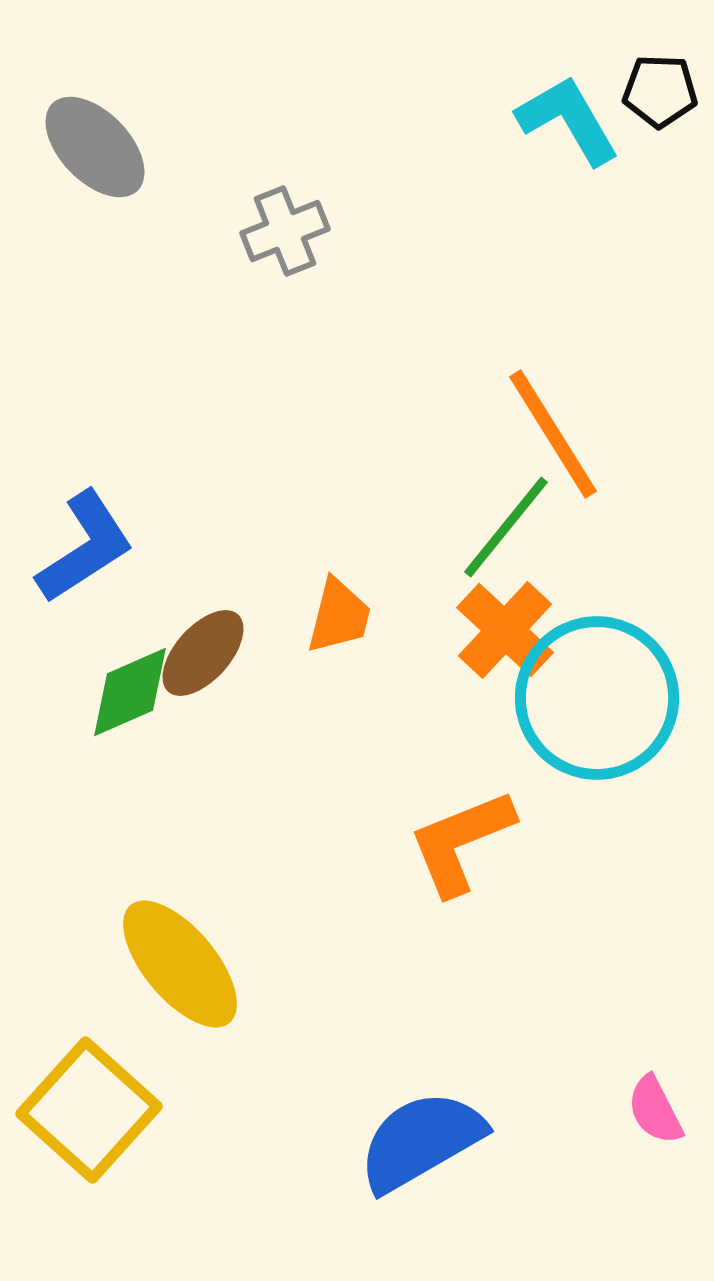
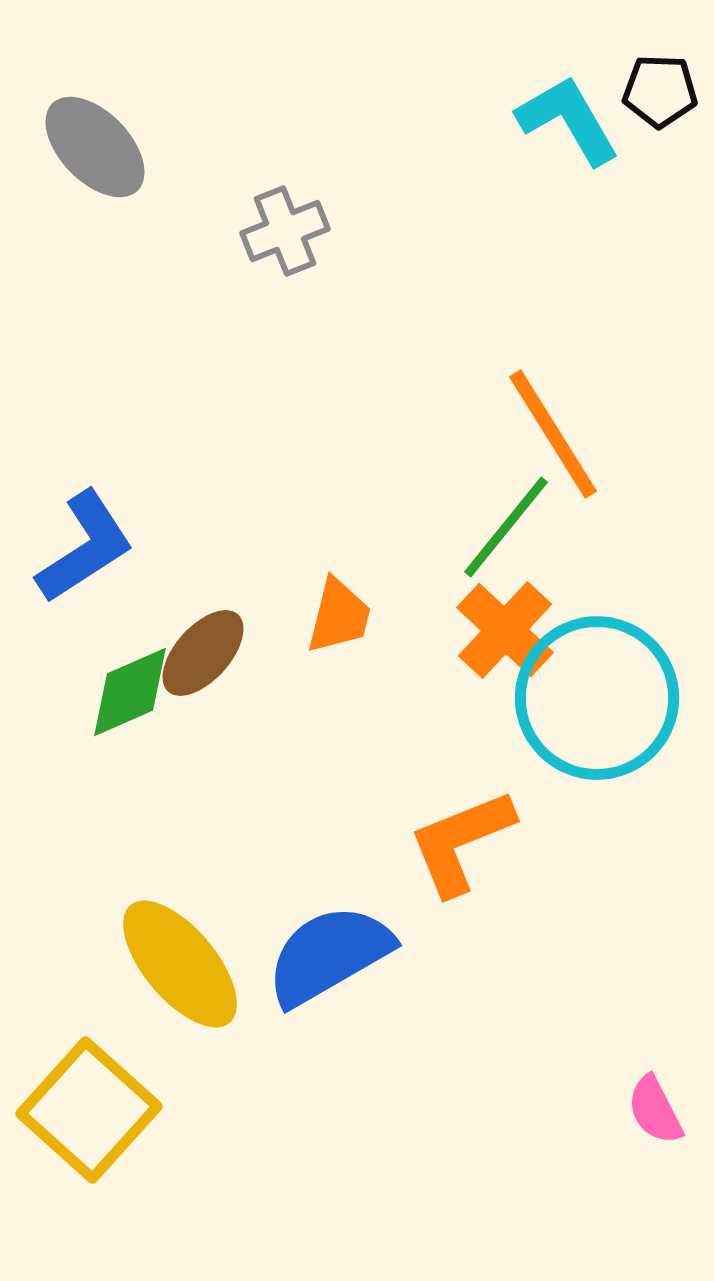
blue semicircle: moved 92 px left, 186 px up
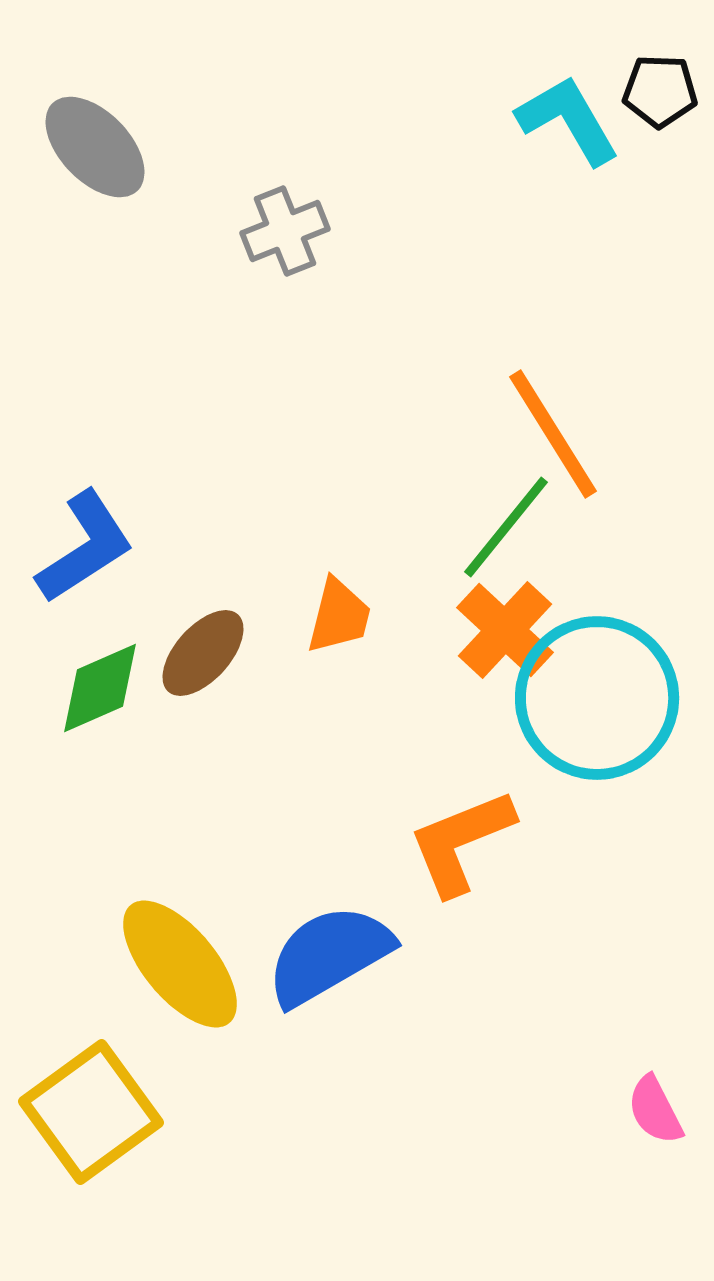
green diamond: moved 30 px left, 4 px up
yellow square: moved 2 px right, 2 px down; rotated 12 degrees clockwise
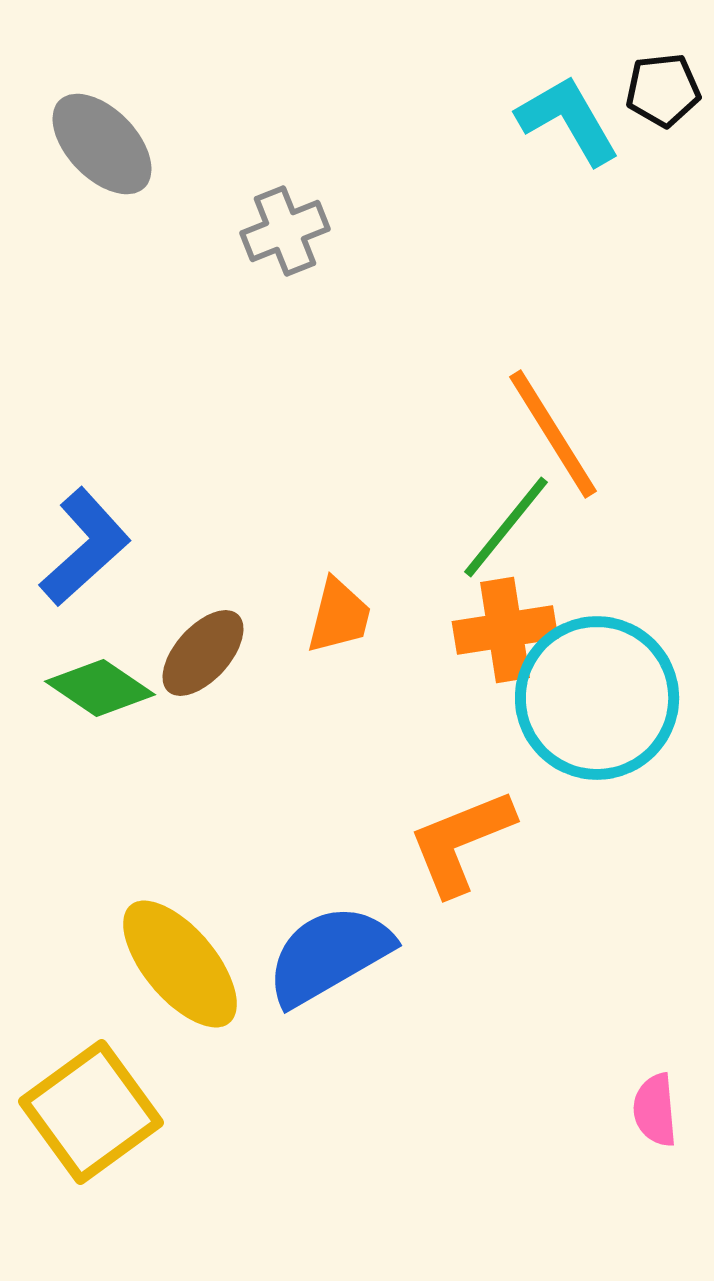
black pentagon: moved 3 px right, 1 px up; rotated 8 degrees counterclockwise
gray ellipse: moved 7 px right, 3 px up
blue L-shape: rotated 9 degrees counterclockwise
orange cross: rotated 38 degrees clockwise
green diamond: rotated 58 degrees clockwise
pink semicircle: rotated 22 degrees clockwise
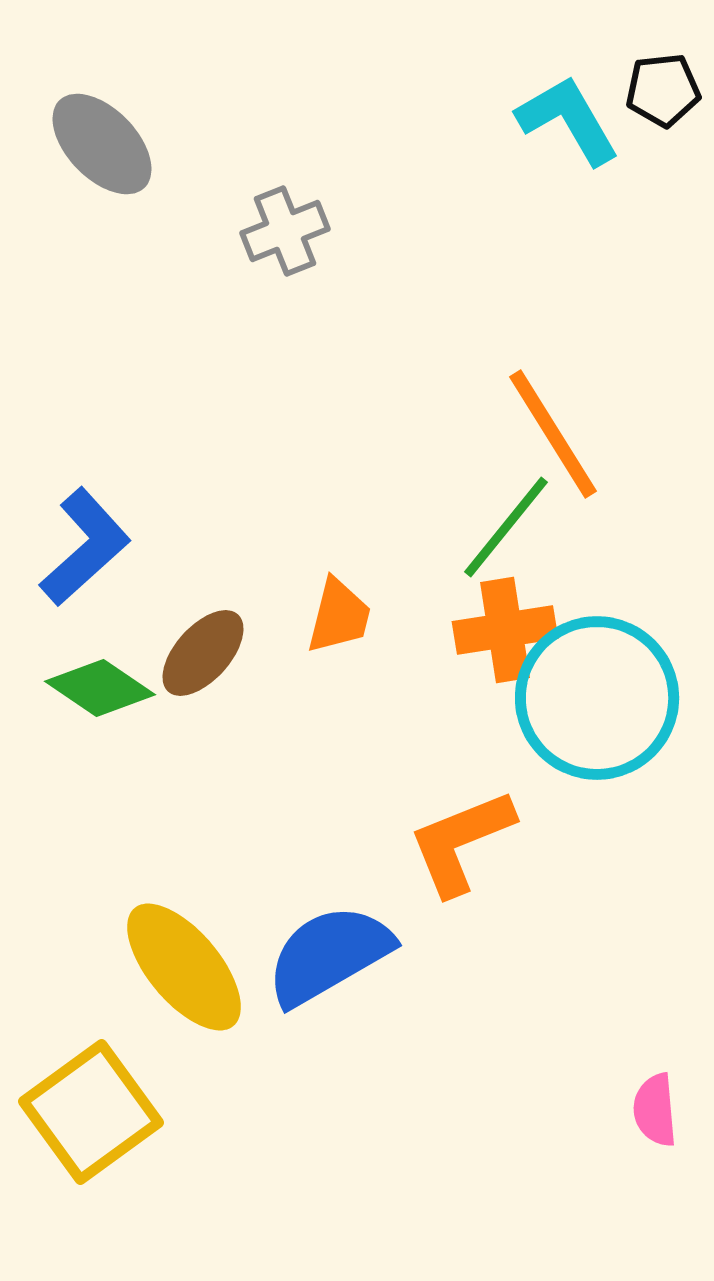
yellow ellipse: moved 4 px right, 3 px down
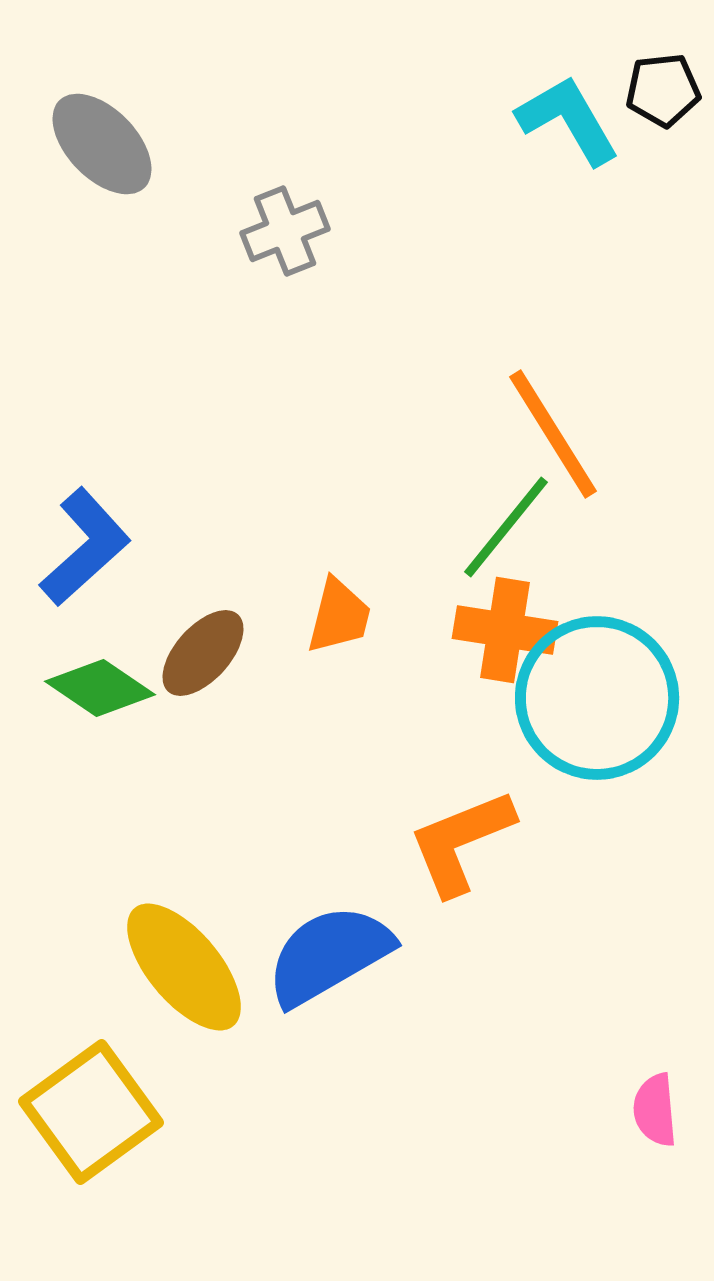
orange cross: rotated 18 degrees clockwise
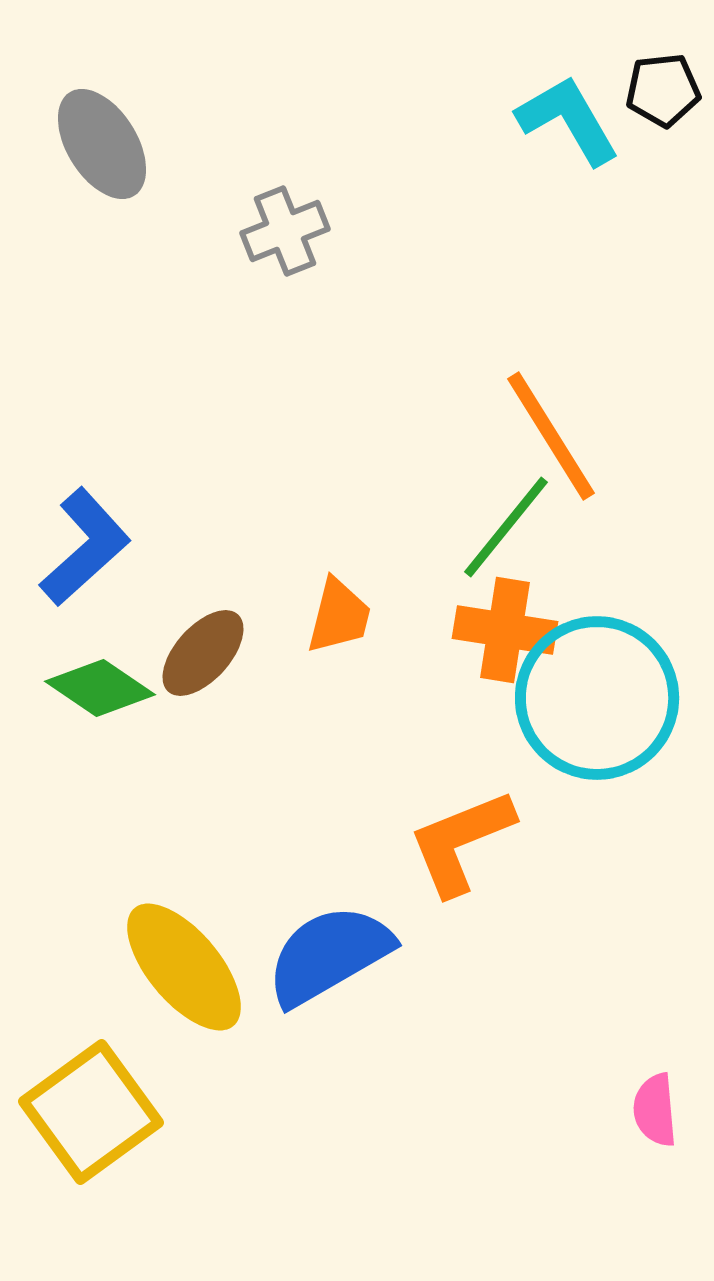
gray ellipse: rotated 12 degrees clockwise
orange line: moved 2 px left, 2 px down
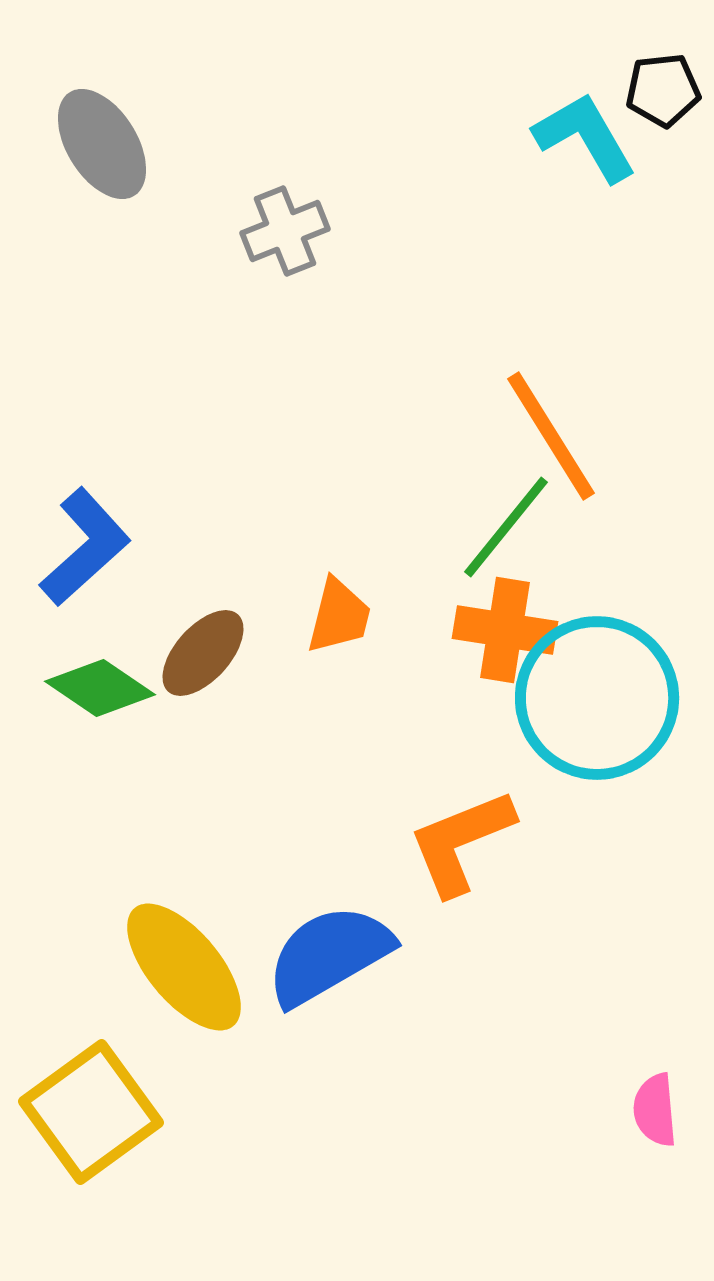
cyan L-shape: moved 17 px right, 17 px down
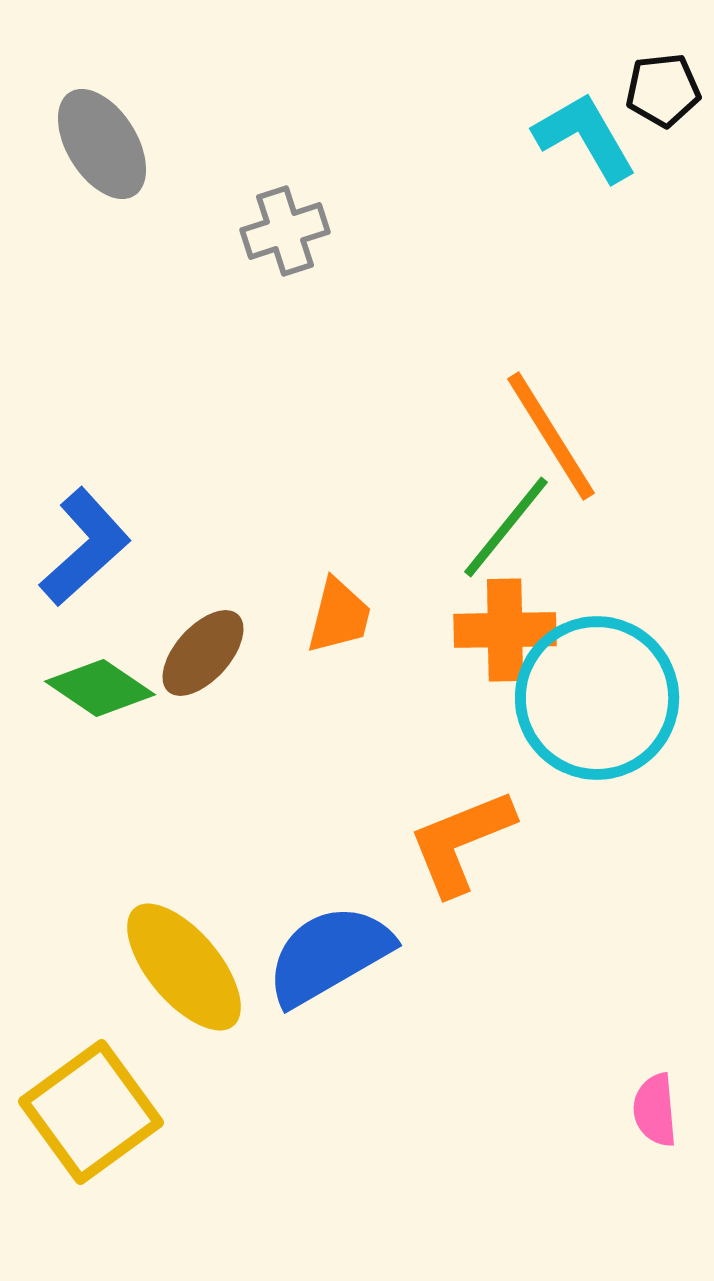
gray cross: rotated 4 degrees clockwise
orange cross: rotated 10 degrees counterclockwise
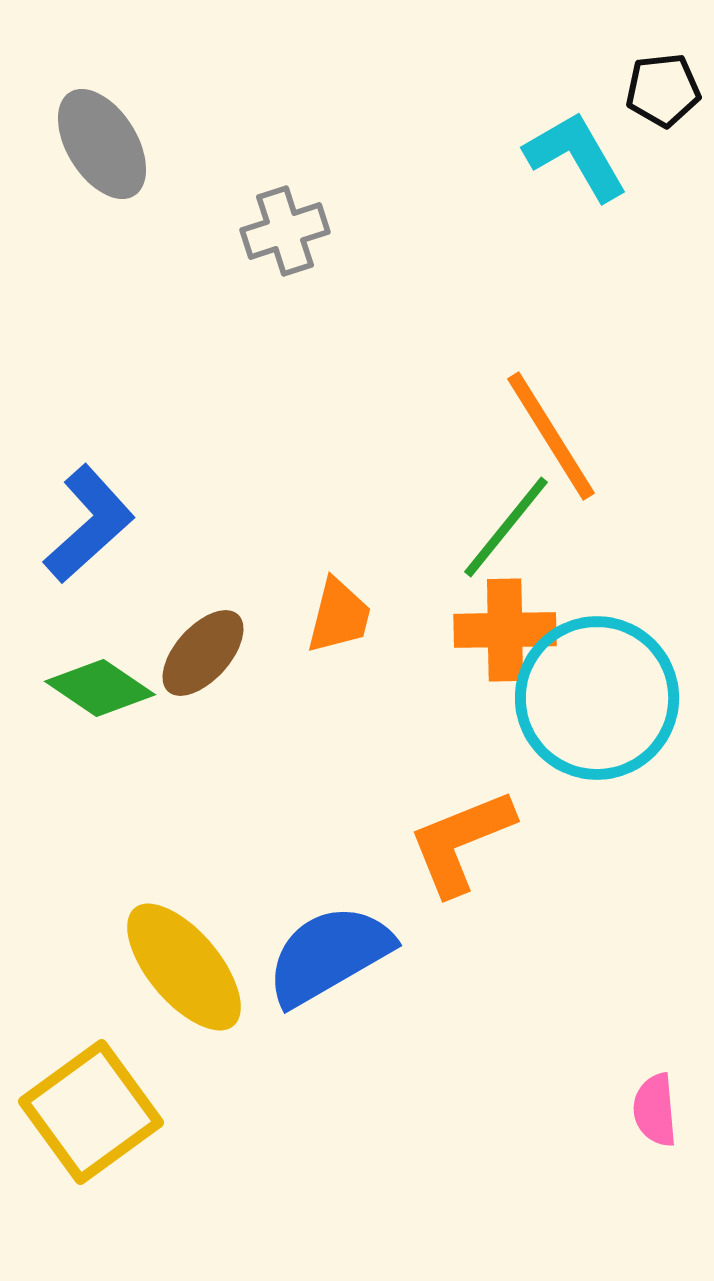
cyan L-shape: moved 9 px left, 19 px down
blue L-shape: moved 4 px right, 23 px up
